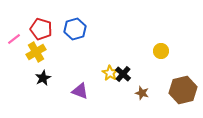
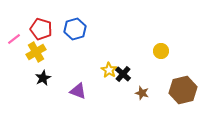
yellow star: moved 1 px left, 3 px up
purple triangle: moved 2 px left
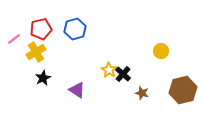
red pentagon: rotated 30 degrees counterclockwise
purple triangle: moved 1 px left, 1 px up; rotated 12 degrees clockwise
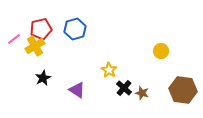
yellow cross: moved 1 px left, 6 px up
black cross: moved 1 px right, 14 px down
brown hexagon: rotated 20 degrees clockwise
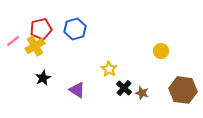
pink line: moved 1 px left, 2 px down
yellow star: moved 1 px up
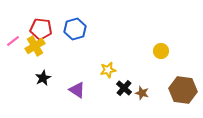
red pentagon: rotated 20 degrees clockwise
yellow star: moved 1 px left, 1 px down; rotated 28 degrees clockwise
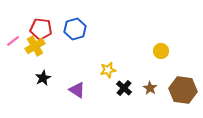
brown star: moved 8 px right, 5 px up; rotated 16 degrees clockwise
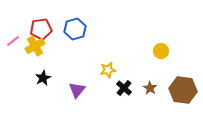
red pentagon: rotated 15 degrees counterclockwise
purple triangle: rotated 36 degrees clockwise
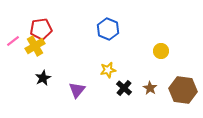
blue hexagon: moved 33 px right; rotated 20 degrees counterclockwise
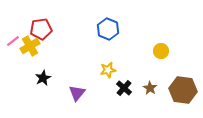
yellow cross: moved 5 px left
purple triangle: moved 3 px down
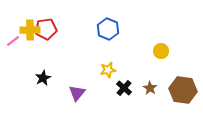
red pentagon: moved 5 px right
yellow cross: moved 16 px up; rotated 30 degrees clockwise
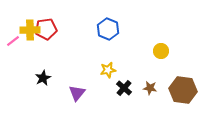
brown star: rotated 24 degrees counterclockwise
